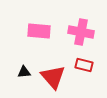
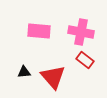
red rectangle: moved 1 px right, 5 px up; rotated 24 degrees clockwise
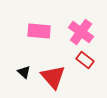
pink cross: rotated 25 degrees clockwise
black triangle: rotated 48 degrees clockwise
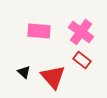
red rectangle: moved 3 px left
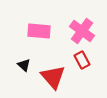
pink cross: moved 1 px right, 1 px up
red rectangle: rotated 24 degrees clockwise
black triangle: moved 7 px up
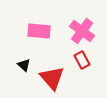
red triangle: moved 1 px left, 1 px down
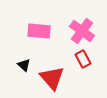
red rectangle: moved 1 px right, 1 px up
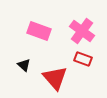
pink rectangle: rotated 15 degrees clockwise
red rectangle: rotated 42 degrees counterclockwise
red triangle: moved 3 px right
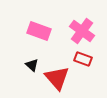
black triangle: moved 8 px right
red triangle: moved 2 px right
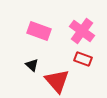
red triangle: moved 3 px down
